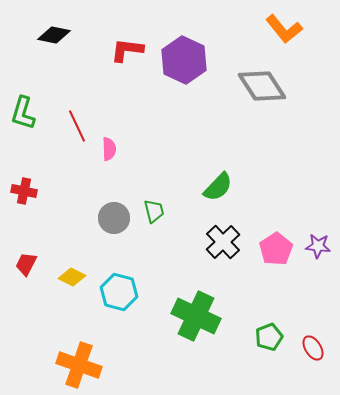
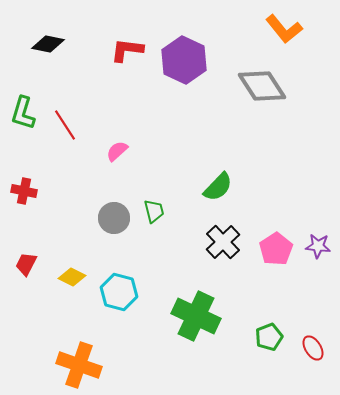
black diamond: moved 6 px left, 9 px down
red line: moved 12 px left, 1 px up; rotated 8 degrees counterclockwise
pink semicircle: moved 8 px right, 2 px down; rotated 130 degrees counterclockwise
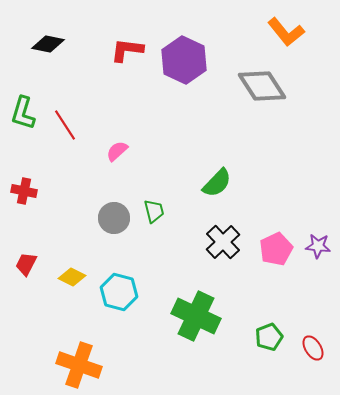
orange L-shape: moved 2 px right, 3 px down
green semicircle: moved 1 px left, 4 px up
pink pentagon: rotated 8 degrees clockwise
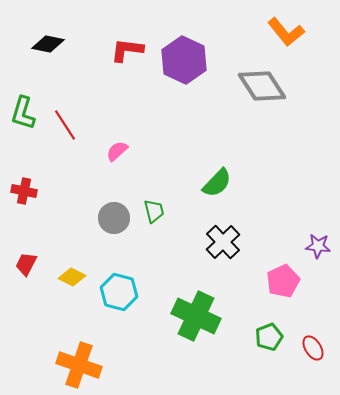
pink pentagon: moved 7 px right, 32 px down
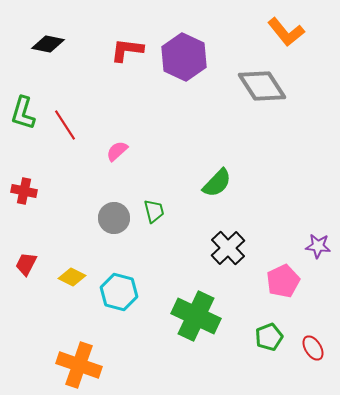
purple hexagon: moved 3 px up
black cross: moved 5 px right, 6 px down
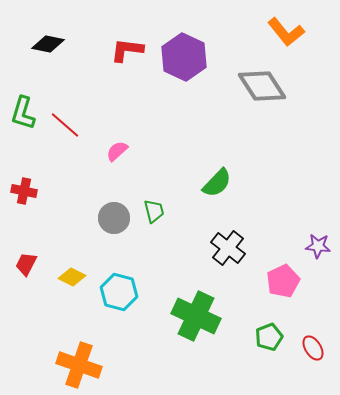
red line: rotated 16 degrees counterclockwise
black cross: rotated 8 degrees counterclockwise
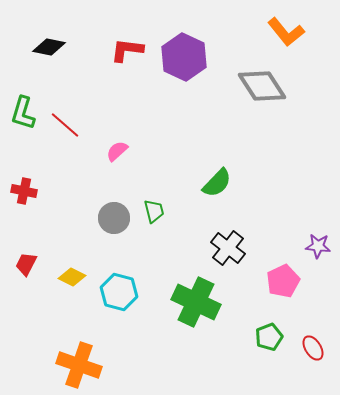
black diamond: moved 1 px right, 3 px down
green cross: moved 14 px up
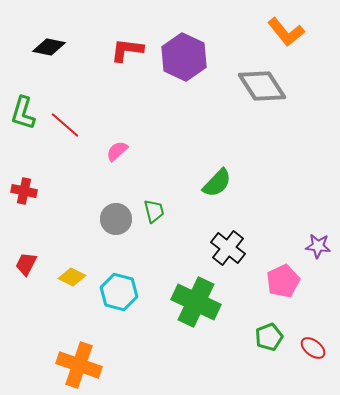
gray circle: moved 2 px right, 1 px down
red ellipse: rotated 20 degrees counterclockwise
